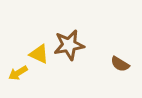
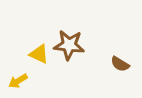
brown star: rotated 16 degrees clockwise
yellow arrow: moved 8 px down
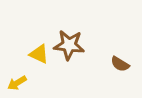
yellow arrow: moved 1 px left, 2 px down
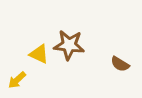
yellow arrow: moved 3 px up; rotated 12 degrees counterclockwise
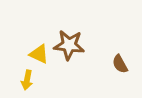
brown semicircle: rotated 30 degrees clockwise
yellow arrow: moved 10 px right; rotated 36 degrees counterclockwise
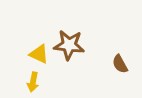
yellow arrow: moved 6 px right, 2 px down
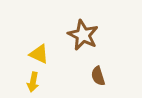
brown star: moved 14 px right, 10 px up; rotated 20 degrees clockwise
brown semicircle: moved 22 px left, 12 px down; rotated 12 degrees clockwise
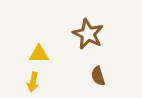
brown star: moved 5 px right, 1 px up
yellow triangle: rotated 25 degrees counterclockwise
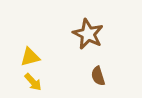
yellow triangle: moved 9 px left, 3 px down; rotated 15 degrees counterclockwise
yellow arrow: rotated 54 degrees counterclockwise
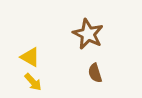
yellow triangle: rotated 45 degrees clockwise
brown semicircle: moved 3 px left, 3 px up
